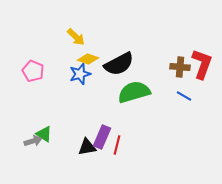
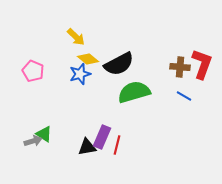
yellow diamond: rotated 20 degrees clockwise
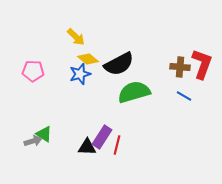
pink pentagon: rotated 20 degrees counterclockwise
purple rectangle: rotated 10 degrees clockwise
black triangle: rotated 12 degrees clockwise
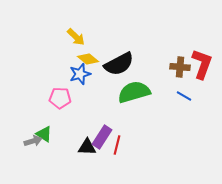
pink pentagon: moved 27 px right, 27 px down
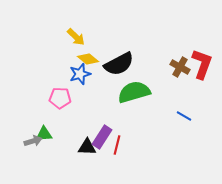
brown cross: rotated 24 degrees clockwise
blue line: moved 20 px down
green triangle: rotated 36 degrees counterclockwise
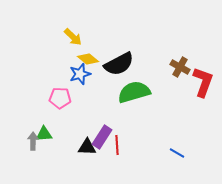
yellow arrow: moved 3 px left
red L-shape: moved 1 px right, 18 px down
blue line: moved 7 px left, 37 px down
gray arrow: rotated 72 degrees counterclockwise
red line: rotated 18 degrees counterclockwise
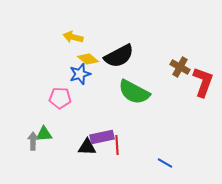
yellow arrow: rotated 150 degrees clockwise
black semicircle: moved 8 px up
green semicircle: rotated 136 degrees counterclockwise
purple rectangle: rotated 45 degrees clockwise
blue line: moved 12 px left, 10 px down
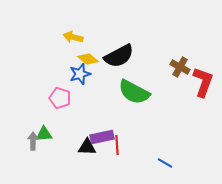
pink pentagon: rotated 15 degrees clockwise
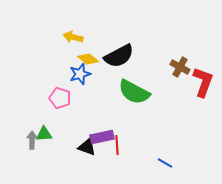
gray arrow: moved 1 px left, 1 px up
black triangle: rotated 18 degrees clockwise
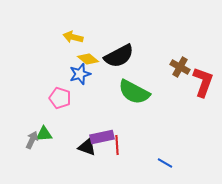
gray arrow: rotated 24 degrees clockwise
